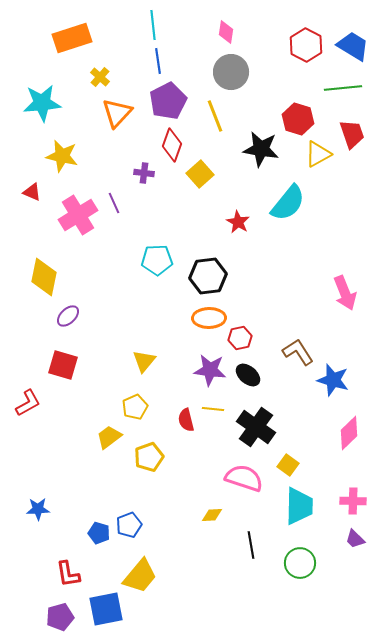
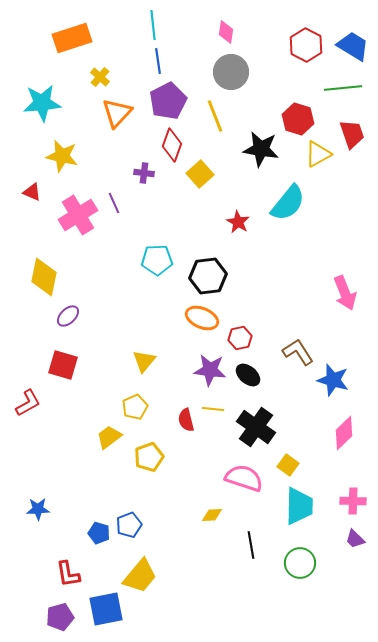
orange ellipse at (209, 318): moved 7 px left; rotated 24 degrees clockwise
pink diamond at (349, 433): moved 5 px left
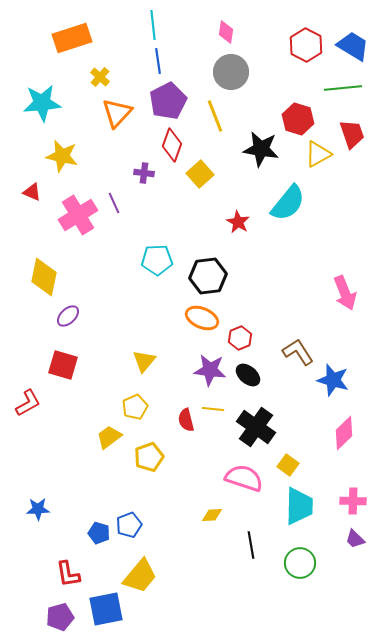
red hexagon at (240, 338): rotated 10 degrees counterclockwise
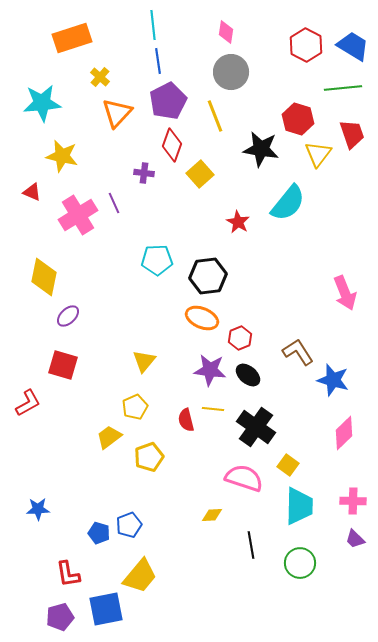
yellow triangle at (318, 154): rotated 24 degrees counterclockwise
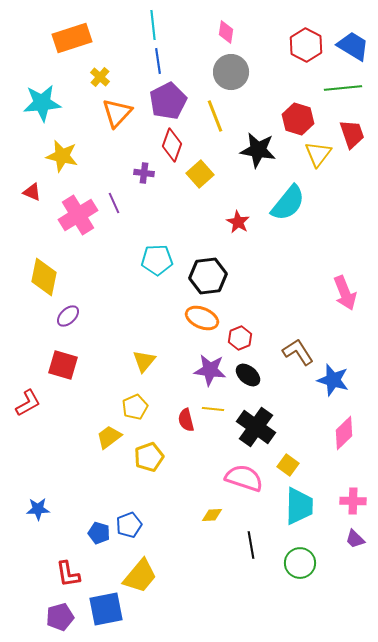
black star at (261, 149): moved 3 px left, 1 px down
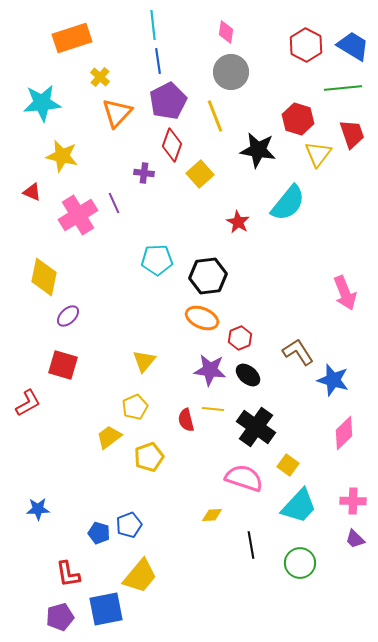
cyan trapezoid at (299, 506): rotated 42 degrees clockwise
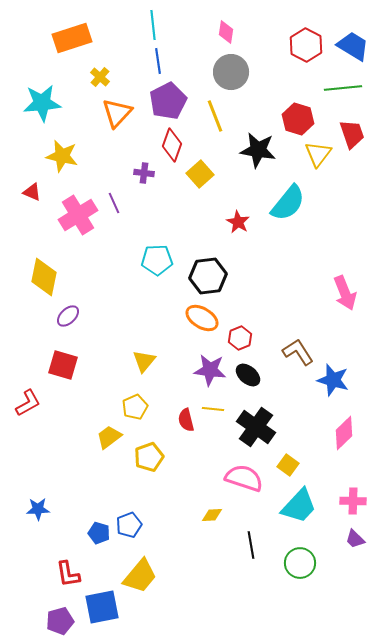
orange ellipse at (202, 318): rotated 8 degrees clockwise
blue square at (106, 609): moved 4 px left, 2 px up
purple pentagon at (60, 617): moved 4 px down
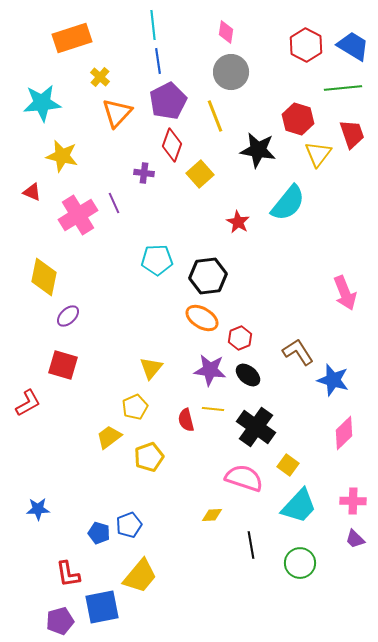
yellow triangle at (144, 361): moved 7 px right, 7 px down
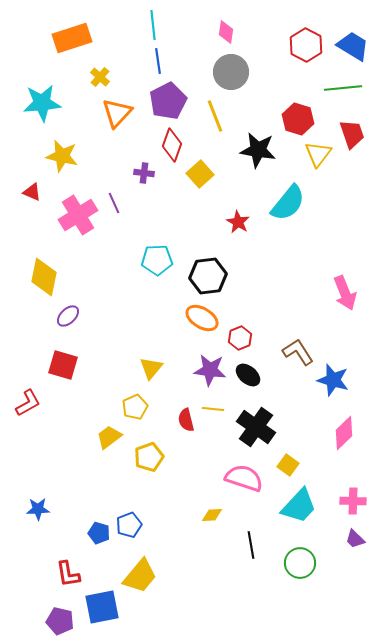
purple pentagon at (60, 621): rotated 28 degrees clockwise
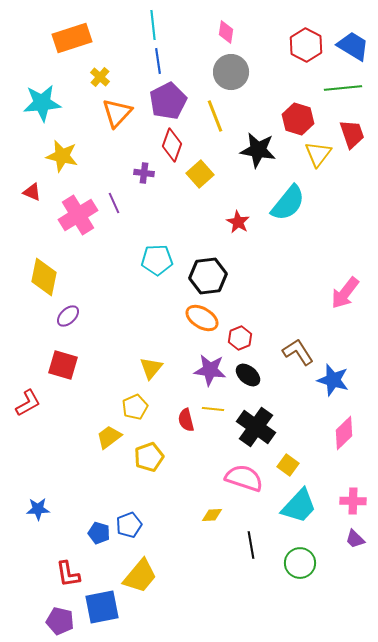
pink arrow at (345, 293): rotated 60 degrees clockwise
